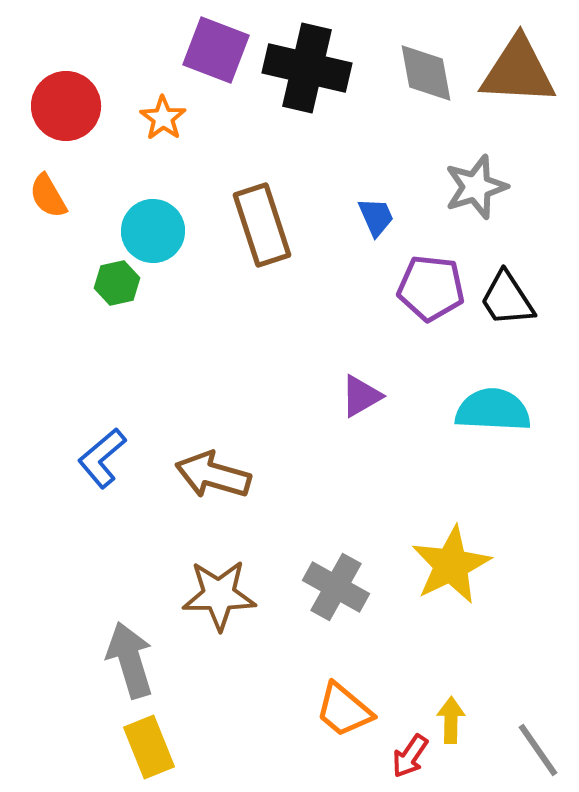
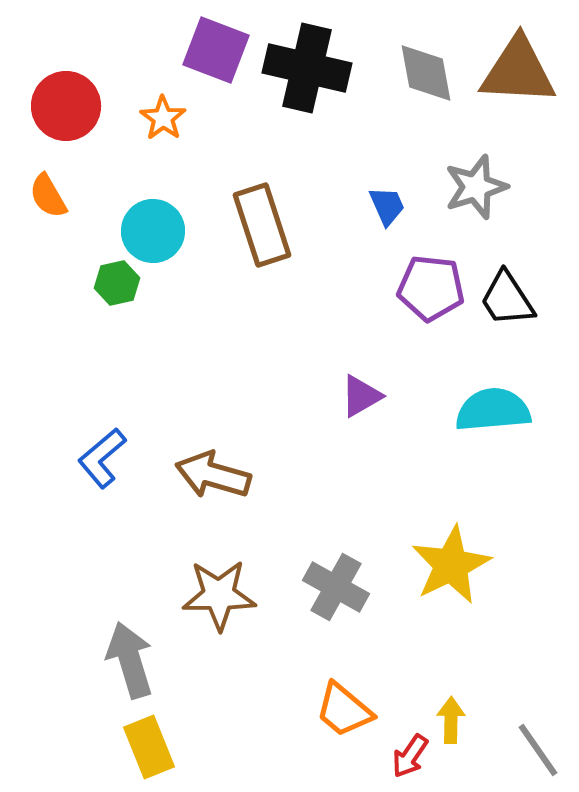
blue trapezoid: moved 11 px right, 11 px up
cyan semicircle: rotated 8 degrees counterclockwise
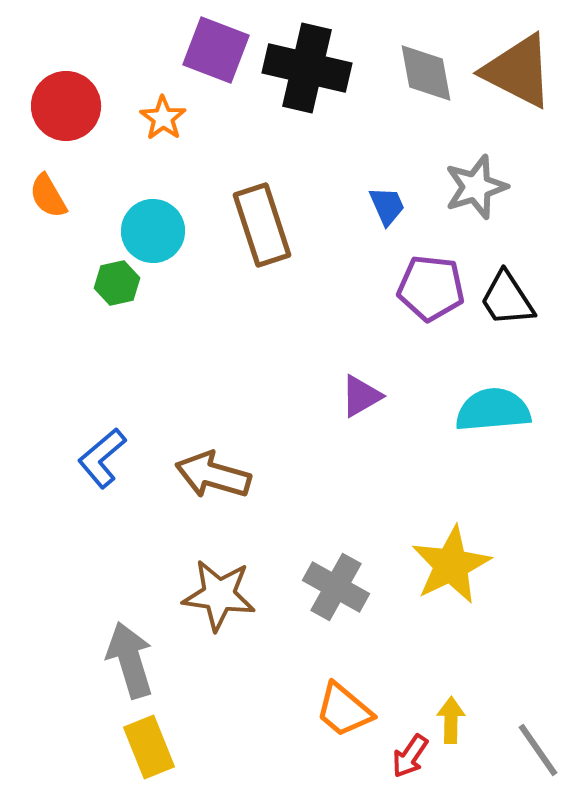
brown triangle: rotated 24 degrees clockwise
brown star: rotated 8 degrees clockwise
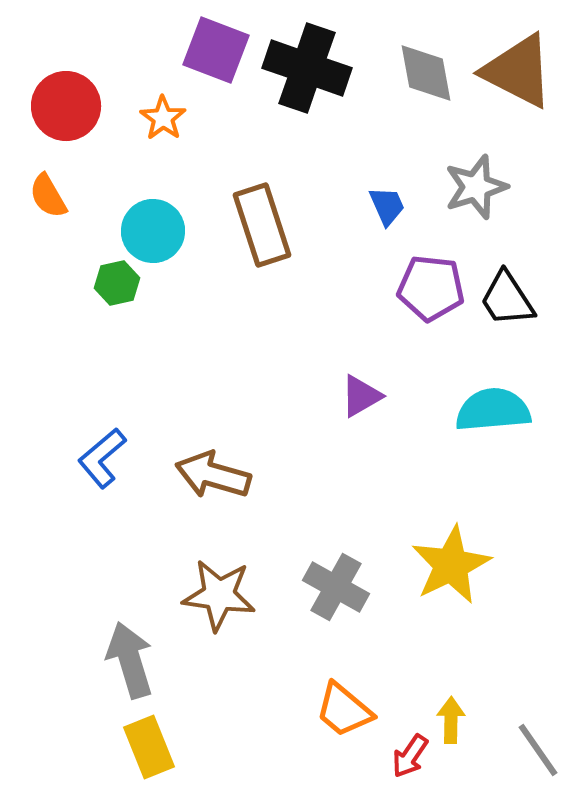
black cross: rotated 6 degrees clockwise
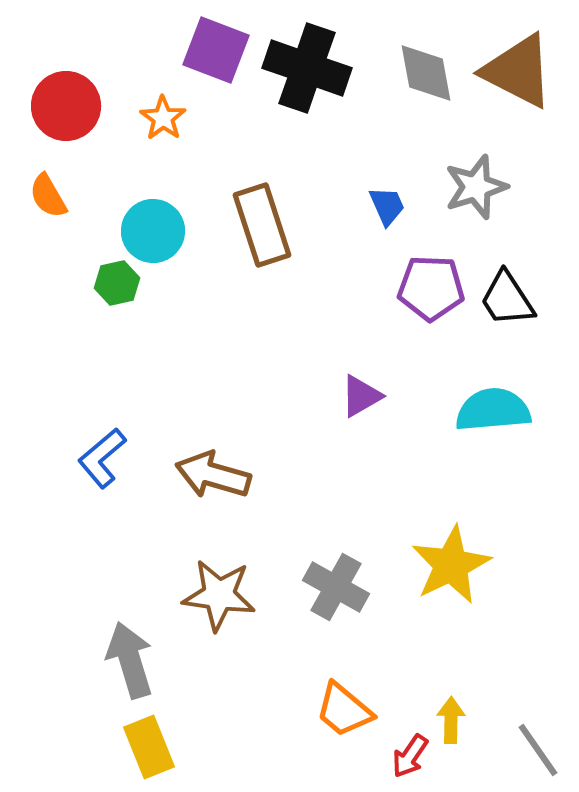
purple pentagon: rotated 4 degrees counterclockwise
